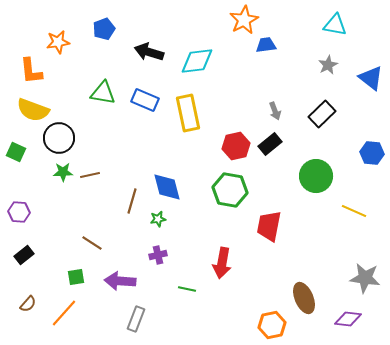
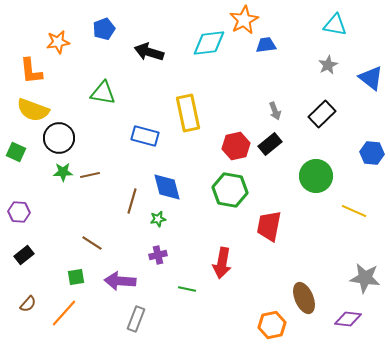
cyan diamond at (197, 61): moved 12 px right, 18 px up
blue rectangle at (145, 100): moved 36 px down; rotated 8 degrees counterclockwise
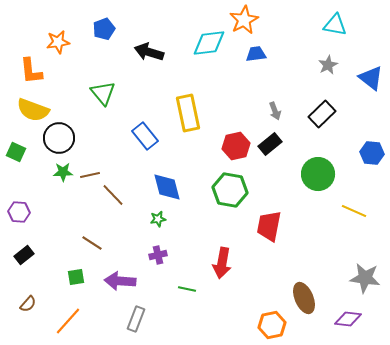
blue trapezoid at (266, 45): moved 10 px left, 9 px down
green triangle at (103, 93): rotated 40 degrees clockwise
blue rectangle at (145, 136): rotated 36 degrees clockwise
green circle at (316, 176): moved 2 px right, 2 px up
brown line at (132, 201): moved 19 px left, 6 px up; rotated 60 degrees counterclockwise
orange line at (64, 313): moved 4 px right, 8 px down
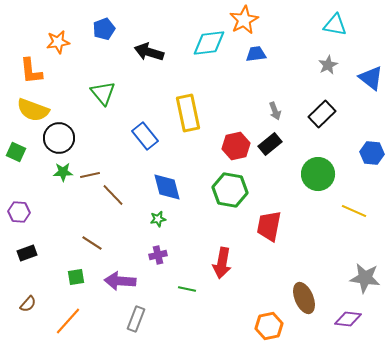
black rectangle at (24, 255): moved 3 px right, 2 px up; rotated 18 degrees clockwise
orange hexagon at (272, 325): moved 3 px left, 1 px down
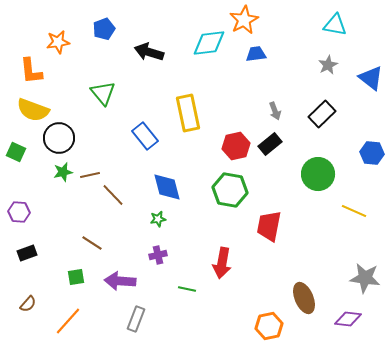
green star at (63, 172): rotated 12 degrees counterclockwise
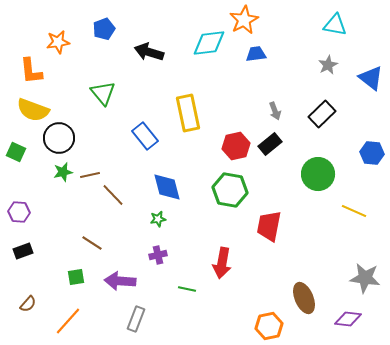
black rectangle at (27, 253): moved 4 px left, 2 px up
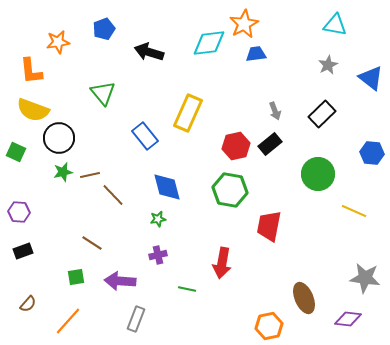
orange star at (244, 20): moved 4 px down
yellow rectangle at (188, 113): rotated 36 degrees clockwise
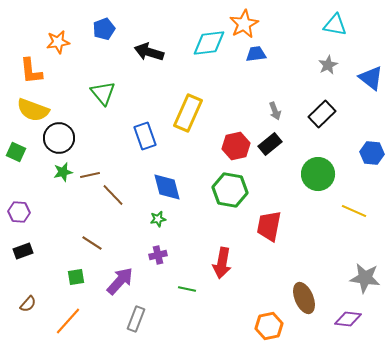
blue rectangle at (145, 136): rotated 20 degrees clockwise
purple arrow at (120, 281): rotated 128 degrees clockwise
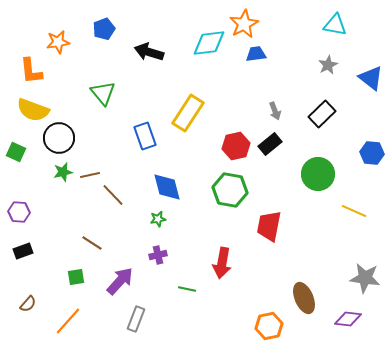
yellow rectangle at (188, 113): rotated 9 degrees clockwise
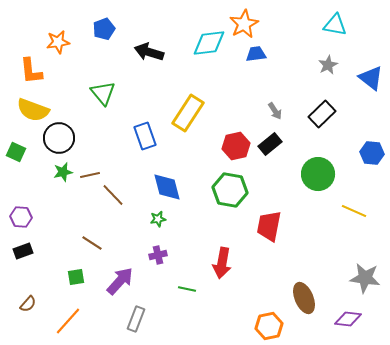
gray arrow at (275, 111): rotated 12 degrees counterclockwise
purple hexagon at (19, 212): moved 2 px right, 5 px down
